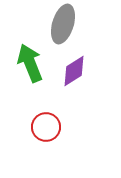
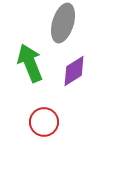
gray ellipse: moved 1 px up
red circle: moved 2 px left, 5 px up
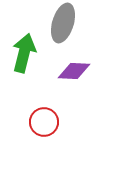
green arrow: moved 6 px left, 10 px up; rotated 36 degrees clockwise
purple diamond: rotated 36 degrees clockwise
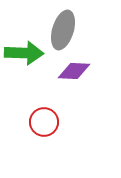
gray ellipse: moved 7 px down
green arrow: rotated 78 degrees clockwise
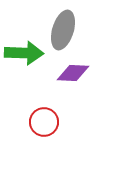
purple diamond: moved 1 px left, 2 px down
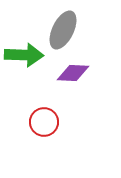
gray ellipse: rotated 9 degrees clockwise
green arrow: moved 2 px down
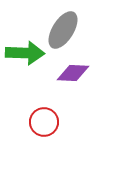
gray ellipse: rotated 6 degrees clockwise
green arrow: moved 1 px right, 2 px up
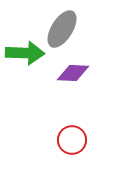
gray ellipse: moved 1 px left, 1 px up
red circle: moved 28 px right, 18 px down
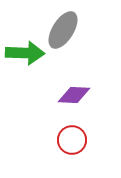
gray ellipse: moved 1 px right, 1 px down
purple diamond: moved 1 px right, 22 px down
